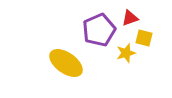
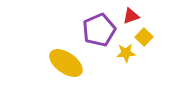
red triangle: moved 1 px right, 2 px up
yellow square: moved 1 px up; rotated 30 degrees clockwise
yellow star: rotated 12 degrees clockwise
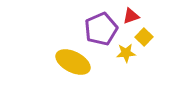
purple pentagon: moved 2 px right, 1 px up
yellow ellipse: moved 7 px right, 1 px up; rotated 8 degrees counterclockwise
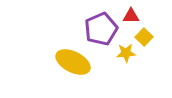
red triangle: rotated 18 degrees clockwise
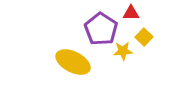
red triangle: moved 3 px up
purple pentagon: rotated 16 degrees counterclockwise
yellow star: moved 3 px left, 2 px up
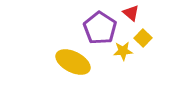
red triangle: rotated 42 degrees clockwise
purple pentagon: moved 1 px left, 1 px up
yellow square: moved 1 px left, 1 px down
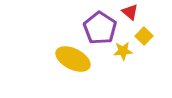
red triangle: moved 1 px left, 1 px up
yellow square: moved 1 px right, 2 px up
yellow ellipse: moved 3 px up
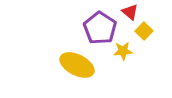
yellow square: moved 5 px up
yellow ellipse: moved 4 px right, 6 px down
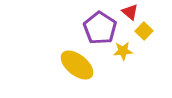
yellow ellipse: rotated 12 degrees clockwise
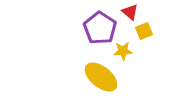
yellow square: rotated 24 degrees clockwise
yellow ellipse: moved 24 px right, 12 px down
